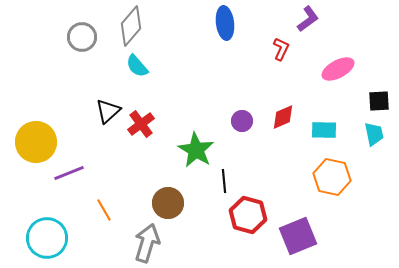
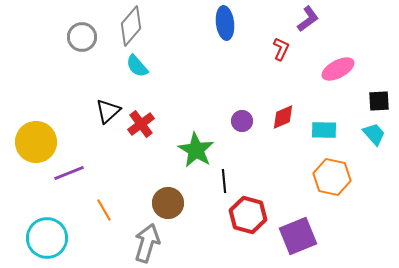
cyan trapezoid: rotated 30 degrees counterclockwise
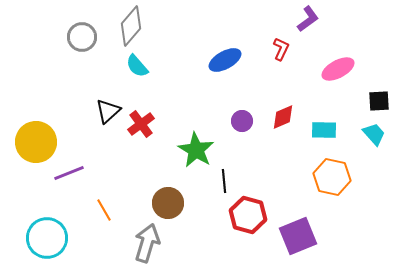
blue ellipse: moved 37 px down; rotated 68 degrees clockwise
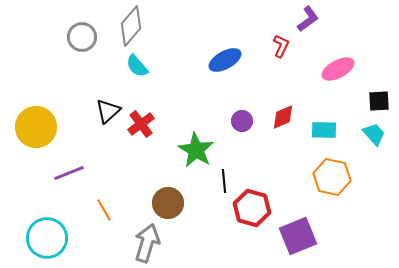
red L-shape: moved 3 px up
yellow circle: moved 15 px up
red hexagon: moved 4 px right, 7 px up
